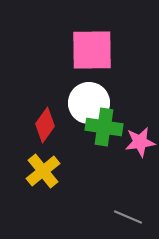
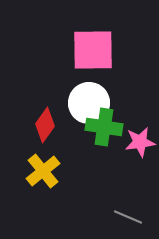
pink square: moved 1 px right
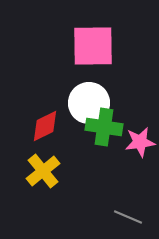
pink square: moved 4 px up
red diamond: moved 1 px down; rotated 28 degrees clockwise
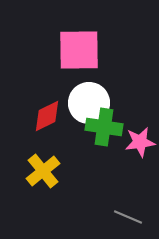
pink square: moved 14 px left, 4 px down
red diamond: moved 2 px right, 10 px up
